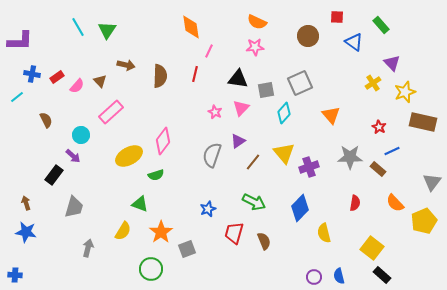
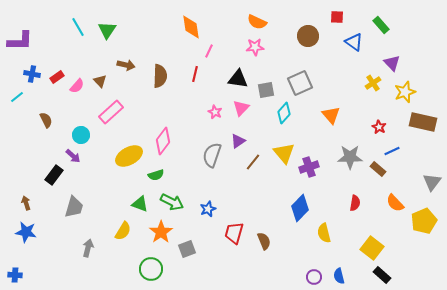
green arrow at (254, 202): moved 82 px left
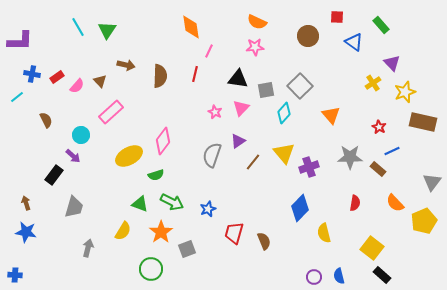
gray square at (300, 83): moved 3 px down; rotated 20 degrees counterclockwise
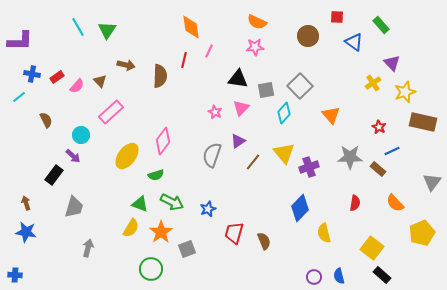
red line at (195, 74): moved 11 px left, 14 px up
cyan line at (17, 97): moved 2 px right
yellow ellipse at (129, 156): moved 2 px left; rotated 24 degrees counterclockwise
yellow pentagon at (424, 221): moved 2 px left, 12 px down
yellow semicircle at (123, 231): moved 8 px right, 3 px up
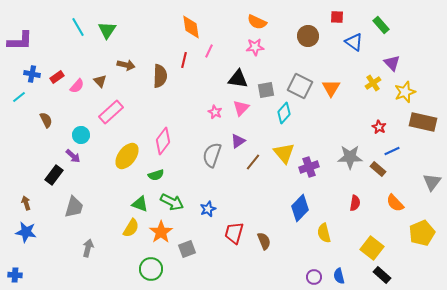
gray square at (300, 86): rotated 20 degrees counterclockwise
orange triangle at (331, 115): moved 27 px up; rotated 12 degrees clockwise
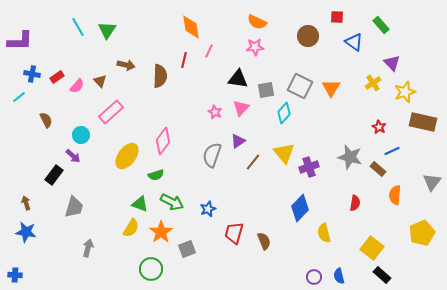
gray star at (350, 157): rotated 15 degrees clockwise
orange semicircle at (395, 203): moved 8 px up; rotated 48 degrees clockwise
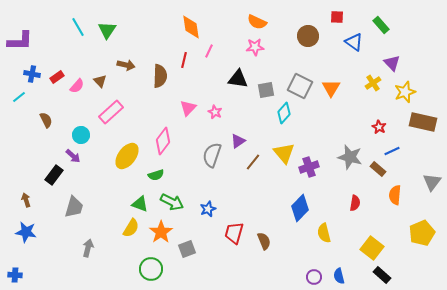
pink triangle at (241, 108): moved 53 px left
brown arrow at (26, 203): moved 3 px up
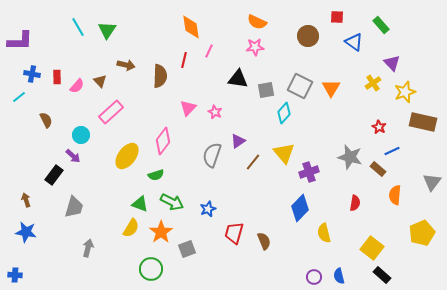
red rectangle at (57, 77): rotated 56 degrees counterclockwise
purple cross at (309, 167): moved 5 px down
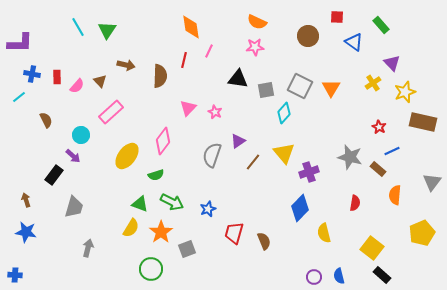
purple L-shape at (20, 41): moved 2 px down
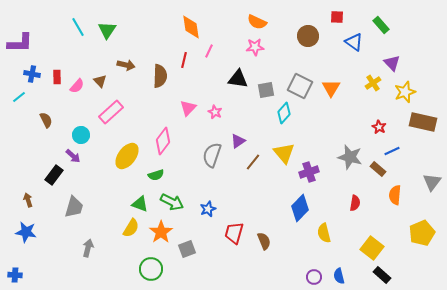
brown arrow at (26, 200): moved 2 px right
